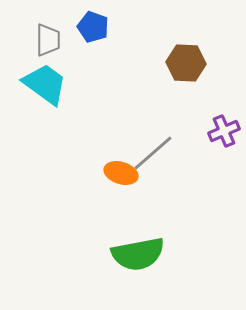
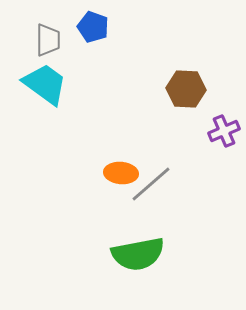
brown hexagon: moved 26 px down
gray line: moved 2 px left, 31 px down
orange ellipse: rotated 12 degrees counterclockwise
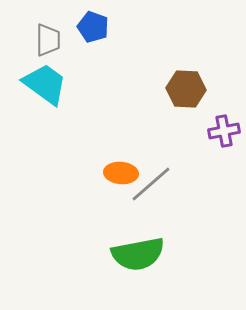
purple cross: rotated 12 degrees clockwise
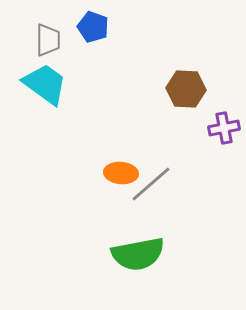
purple cross: moved 3 px up
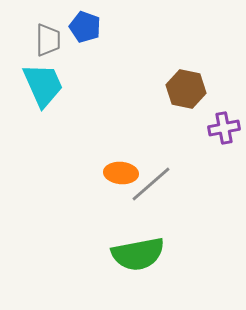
blue pentagon: moved 8 px left
cyan trapezoid: moved 2 px left, 1 px down; rotated 30 degrees clockwise
brown hexagon: rotated 9 degrees clockwise
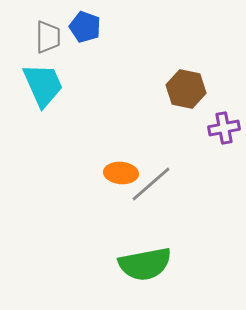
gray trapezoid: moved 3 px up
green semicircle: moved 7 px right, 10 px down
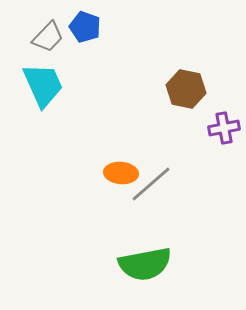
gray trapezoid: rotated 44 degrees clockwise
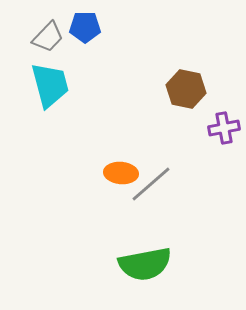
blue pentagon: rotated 20 degrees counterclockwise
cyan trapezoid: moved 7 px right; rotated 9 degrees clockwise
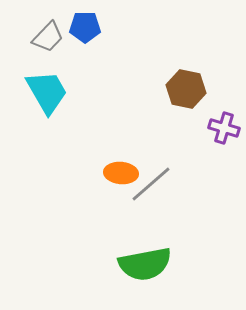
cyan trapezoid: moved 3 px left, 7 px down; rotated 15 degrees counterclockwise
purple cross: rotated 28 degrees clockwise
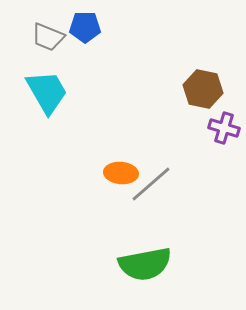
gray trapezoid: rotated 68 degrees clockwise
brown hexagon: moved 17 px right
